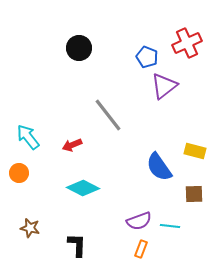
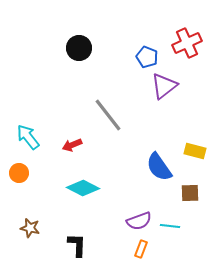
brown square: moved 4 px left, 1 px up
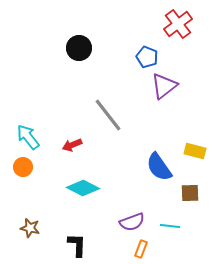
red cross: moved 9 px left, 19 px up; rotated 12 degrees counterclockwise
orange circle: moved 4 px right, 6 px up
purple semicircle: moved 7 px left, 1 px down
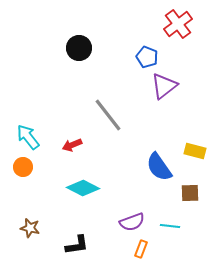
black L-shape: rotated 80 degrees clockwise
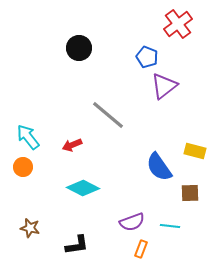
gray line: rotated 12 degrees counterclockwise
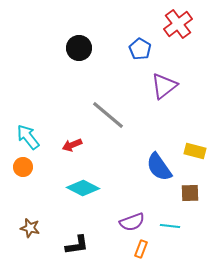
blue pentagon: moved 7 px left, 8 px up; rotated 10 degrees clockwise
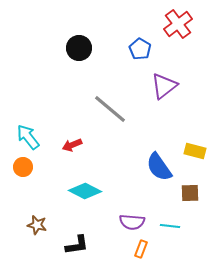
gray line: moved 2 px right, 6 px up
cyan diamond: moved 2 px right, 3 px down
purple semicircle: rotated 25 degrees clockwise
brown star: moved 7 px right, 3 px up
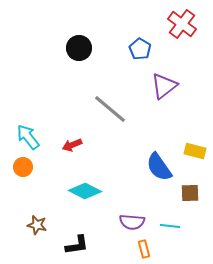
red cross: moved 4 px right; rotated 16 degrees counterclockwise
orange rectangle: moved 3 px right; rotated 36 degrees counterclockwise
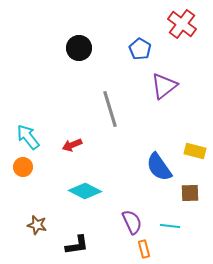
gray line: rotated 33 degrees clockwise
purple semicircle: rotated 120 degrees counterclockwise
